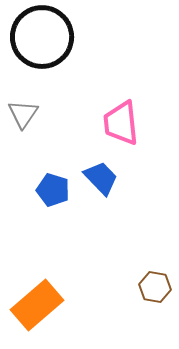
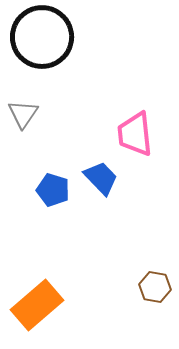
pink trapezoid: moved 14 px right, 11 px down
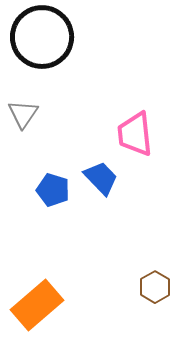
brown hexagon: rotated 20 degrees clockwise
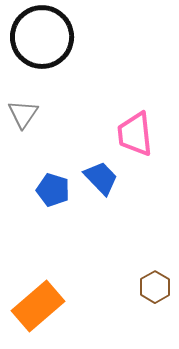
orange rectangle: moved 1 px right, 1 px down
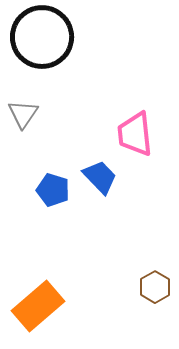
blue trapezoid: moved 1 px left, 1 px up
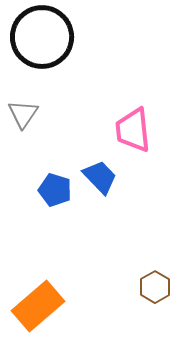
pink trapezoid: moved 2 px left, 4 px up
blue pentagon: moved 2 px right
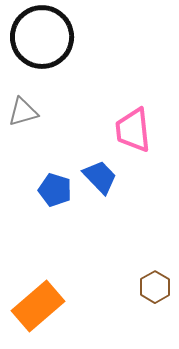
gray triangle: moved 2 px up; rotated 40 degrees clockwise
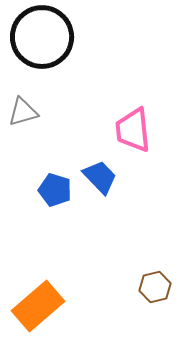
brown hexagon: rotated 16 degrees clockwise
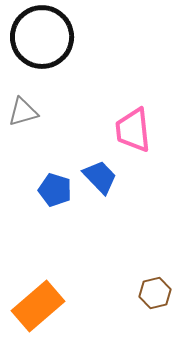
brown hexagon: moved 6 px down
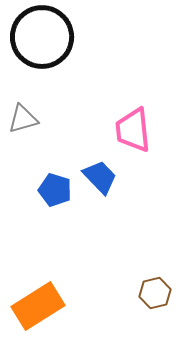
gray triangle: moved 7 px down
orange rectangle: rotated 9 degrees clockwise
